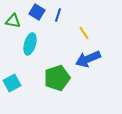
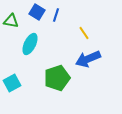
blue line: moved 2 px left
green triangle: moved 2 px left
cyan ellipse: rotated 10 degrees clockwise
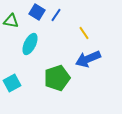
blue line: rotated 16 degrees clockwise
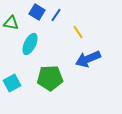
green triangle: moved 2 px down
yellow line: moved 6 px left, 1 px up
green pentagon: moved 7 px left; rotated 15 degrees clockwise
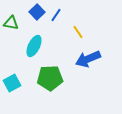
blue square: rotated 14 degrees clockwise
cyan ellipse: moved 4 px right, 2 px down
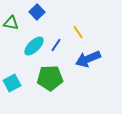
blue line: moved 30 px down
cyan ellipse: rotated 20 degrees clockwise
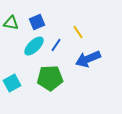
blue square: moved 10 px down; rotated 21 degrees clockwise
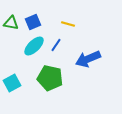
blue square: moved 4 px left
yellow line: moved 10 px left, 8 px up; rotated 40 degrees counterclockwise
green pentagon: rotated 15 degrees clockwise
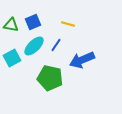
green triangle: moved 2 px down
blue arrow: moved 6 px left, 1 px down
cyan square: moved 25 px up
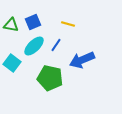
cyan square: moved 5 px down; rotated 24 degrees counterclockwise
